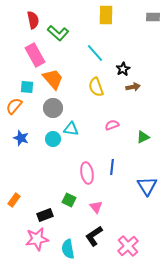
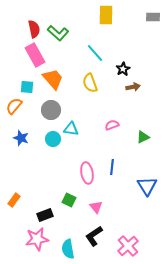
red semicircle: moved 1 px right, 9 px down
yellow semicircle: moved 6 px left, 4 px up
gray circle: moved 2 px left, 2 px down
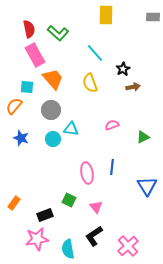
red semicircle: moved 5 px left
orange rectangle: moved 3 px down
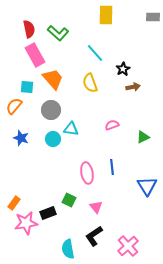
blue line: rotated 14 degrees counterclockwise
black rectangle: moved 3 px right, 2 px up
pink star: moved 11 px left, 16 px up
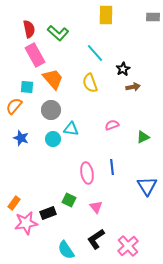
black L-shape: moved 2 px right, 3 px down
cyan semicircle: moved 2 px left, 1 px down; rotated 24 degrees counterclockwise
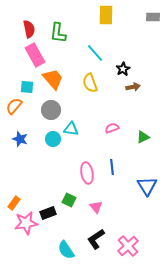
green L-shape: rotated 55 degrees clockwise
pink semicircle: moved 3 px down
blue star: moved 1 px left, 1 px down
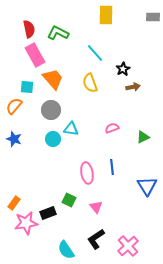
green L-shape: rotated 110 degrees clockwise
blue star: moved 6 px left
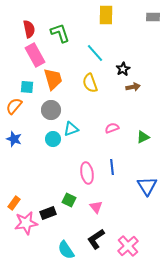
green L-shape: moved 2 px right; rotated 45 degrees clockwise
orange trapezoid: rotated 25 degrees clockwise
cyan triangle: rotated 28 degrees counterclockwise
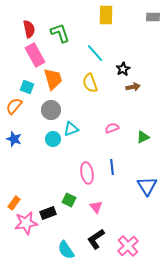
cyan square: rotated 16 degrees clockwise
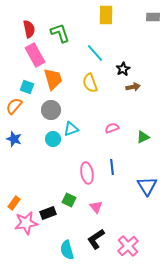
cyan semicircle: moved 1 px right; rotated 18 degrees clockwise
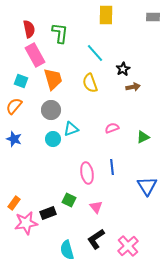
green L-shape: rotated 25 degrees clockwise
cyan square: moved 6 px left, 6 px up
